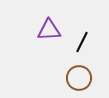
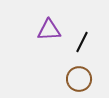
brown circle: moved 1 px down
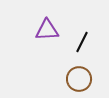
purple triangle: moved 2 px left
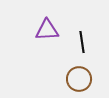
black line: rotated 35 degrees counterclockwise
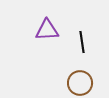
brown circle: moved 1 px right, 4 px down
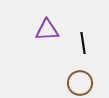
black line: moved 1 px right, 1 px down
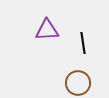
brown circle: moved 2 px left
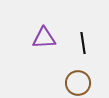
purple triangle: moved 3 px left, 8 px down
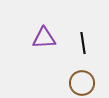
brown circle: moved 4 px right
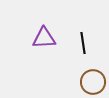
brown circle: moved 11 px right, 1 px up
